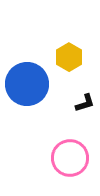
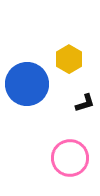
yellow hexagon: moved 2 px down
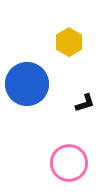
yellow hexagon: moved 17 px up
pink circle: moved 1 px left, 5 px down
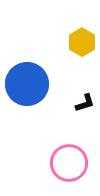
yellow hexagon: moved 13 px right
